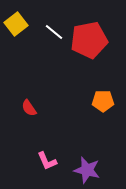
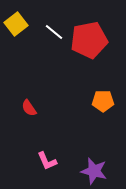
purple star: moved 7 px right, 1 px down
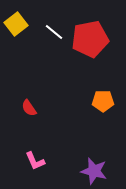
red pentagon: moved 1 px right, 1 px up
pink L-shape: moved 12 px left
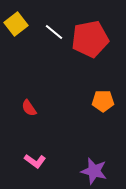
pink L-shape: rotated 30 degrees counterclockwise
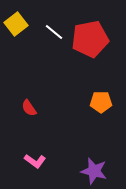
orange pentagon: moved 2 px left, 1 px down
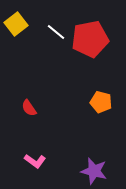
white line: moved 2 px right
orange pentagon: rotated 15 degrees clockwise
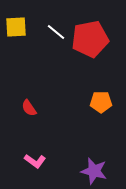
yellow square: moved 3 px down; rotated 35 degrees clockwise
orange pentagon: rotated 15 degrees counterclockwise
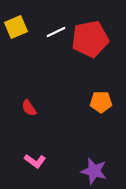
yellow square: rotated 20 degrees counterclockwise
white line: rotated 66 degrees counterclockwise
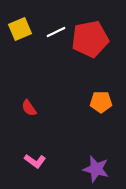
yellow square: moved 4 px right, 2 px down
purple star: moved 2 px right, 2 px up
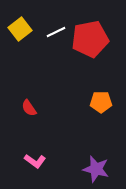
yellow square: rotated 15 degrees counterclockwise
